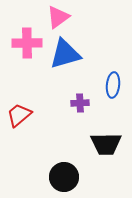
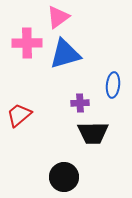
black trapezoid: moved 13 px left, 11 px up
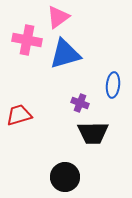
pink cross: moved 3 px up; rotated 12 degrees clockwise
purple cross: rotated 24 degrees clockwise
red trapezoid: rotated 24 degrees clockwise
black circle: moved 1 px right
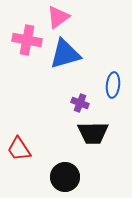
red trapezoid: moved 34 px down; rotated 108 degrees counterclockwise
